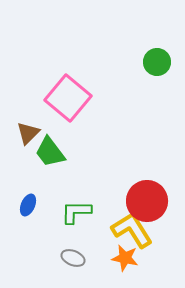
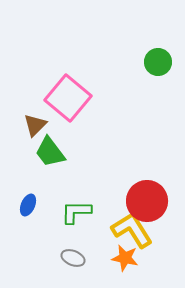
green circle: moved 1 px right
brown triangle: moved 7 px right, 8 px up
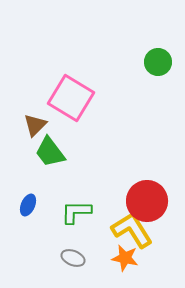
pink square: moved 3 px right; rotated 9 degrees counterclockwise
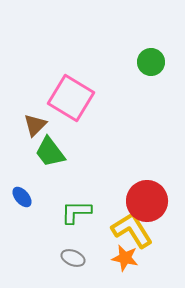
green circle: moved 7 px left
blue ellipse: moved 6 px left, 8 px up; rotated 65 degrees counterclockwise
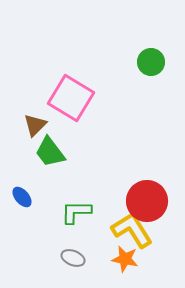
orange star: moved 1 px down
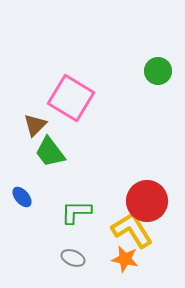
green circle: moved 7 px right, 9 px down
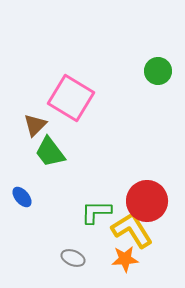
green L-shape: moved 20 px right
orange star: rotated 16 degrees counterclockwise
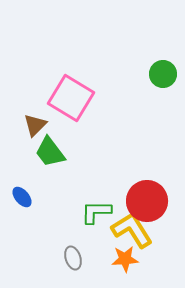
green circle: moved 5 px right, 3 px down
gray ellipse: rotated 50 degrees clockwise
